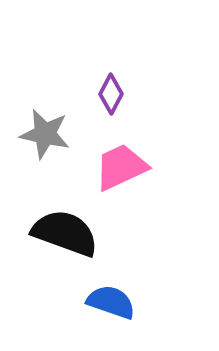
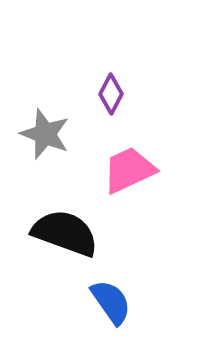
gray star: rotated 9 degrees clockwise
pink trapezoid: moved 8 px right, 3 px down
blue semicircle: rotated 36 degrees clockwise
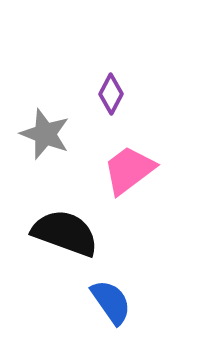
pink trapezoid: rotated 12 degrees counterclockwise
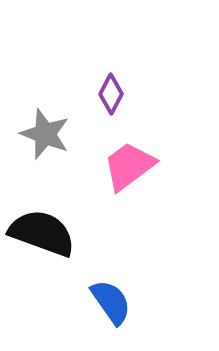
pink trapezoid: moved 4 px up
black semicircle: moved 23 px left
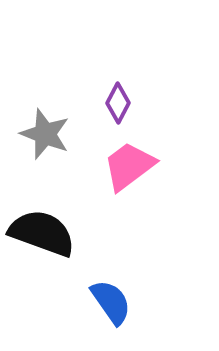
purple diamond: moved 7 px right, 9 px down
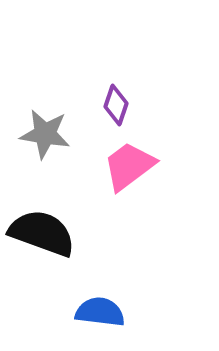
purple diamond: moved 2 px left, 2 px down; rotated 9 degrees counterclockwise
gray star: rotated 12 degrees counterclockwise
blue semicircle: moved 11 px left, 10 px down; rotated 48 degrees counterclockwise
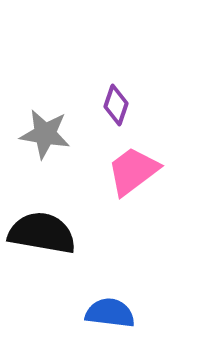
pink trapezoid: moved 4 px right, 5 px down
black semicircle: rotated 10 degrees counterclockwise
blue semicircle: moved 10 px right, 1 px down
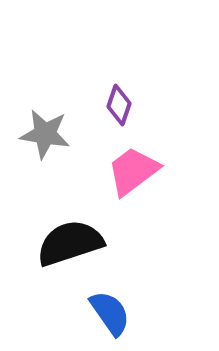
purple diamond: moved 3 px right
black semicircle: moved 28 px right, 10 px down; rotated 28 degrees counterclockwise
blue semicircle: rotated 48 degrees clockwise
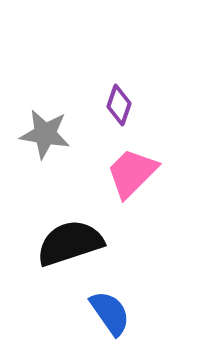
pink trapezoid: moved 1 px left, 2 px down; rotated 8 degrees counterclockwise
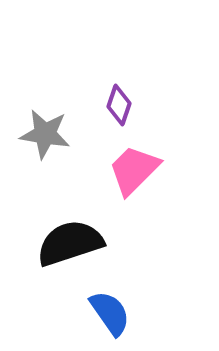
pink trapezoid: moved 2 px right, 3 px up
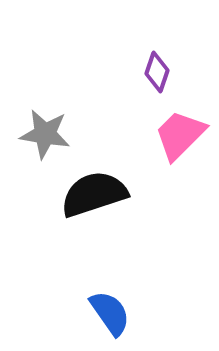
purple diamond: moved 38 px right, 33 px up
pink trapezoid: moved 46 px right, 35 px up
black semicircle: moved 24 px right, 49 px up
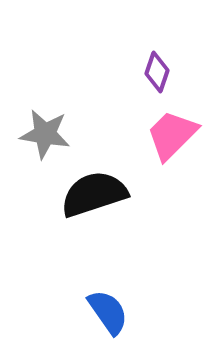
pink trapezoid: moved 8 px left
blue semicircle: moved 2 px left, 1 px up
